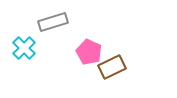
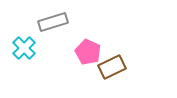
pink pentagon: moved 1 px left
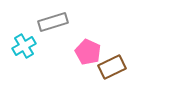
cyan cross: moved 2 px up; rotated 15 degrees clockwise
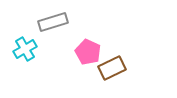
cyan cross: moved 1 px right, 3 px down
brown rectangle: moved 1 px down
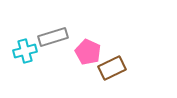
gray rectangle: moved 15 px down
cyan cross: moved 2 px down; rotated 15 degrees clockwise
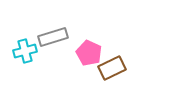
pink pentagon: moved 1 px right, 1 px down
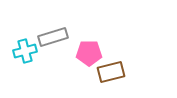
pink pentagon: rotated 25 degrees counterclockwise
brown rectangle: moved 1 px left, 4 px down; rotated 12 degrees clockwise
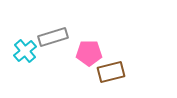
cyan cross: rotated 25 degrees counterclockwise
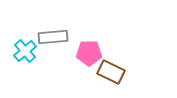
gray rectangle: rotated 12 degrees clockwise
brown rectangle: rotated 40 degrees clockwise
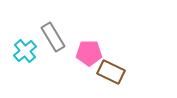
gray rectangle: rotated 64 degrees clockwise
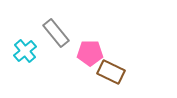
gray rectangle: moved 3 px right, 4 px up; rotated 8 degrees counterclockwise
pink pentagon: moved 1 px right
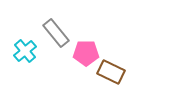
pink pentagon: moved 4 px left
